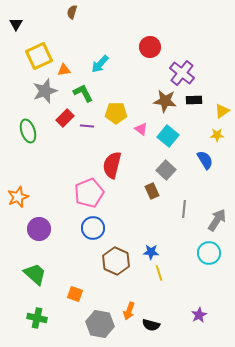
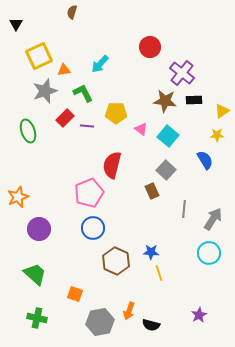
gray arrow: moved 4 px left, 1 px up
gray hexagon: moved 2 px up; rotated 20 degrees counterclockwise
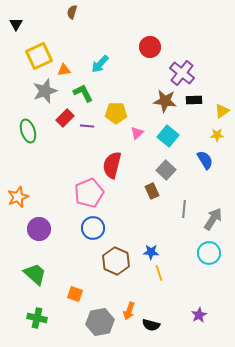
pink triangle: moved 4 px left, 4 px down; rotated 40 degrees clockwise
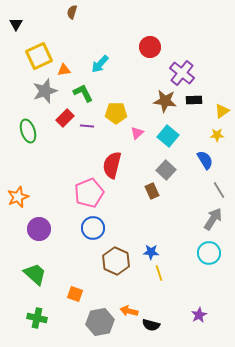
gray line: moved 35 px right, 19 px up; rotated 36 degrees counterclockwise
orange arrow: rotated 84 degrees clockwise
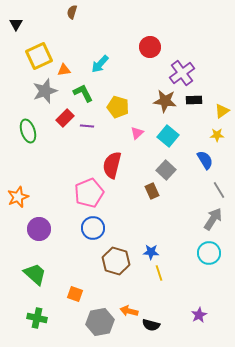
purple cross: rotated 15 degrees clockwise
yellow pentagon: moved 2 px right, 6 px up; rotated 15 degrees clockwise
brown hexagon: rotated 8 degrees counterclockwise
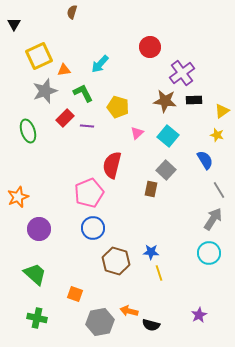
black triangle: moved 2 px left
yellow star: rotated 16 degrees clockwise
brown rectangle: moved 1 px left, 2 px up; rotated 35 degrees clockwise
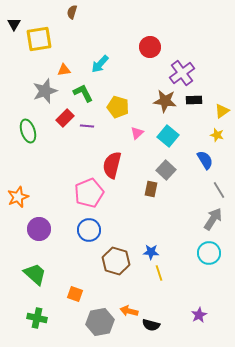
yellow square: moved 17 px up; rotated 16 degrees clockwise
blue circle: moved 4 px left, 2 px down
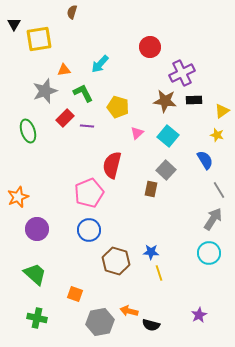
purple cross: rotated 10 degrees clockwise
purple circle: moved 2 px left
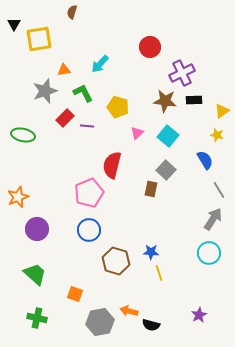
green ellipse: moved 5 px left, 4 px down; rotated 60 degrees counterclockwise
